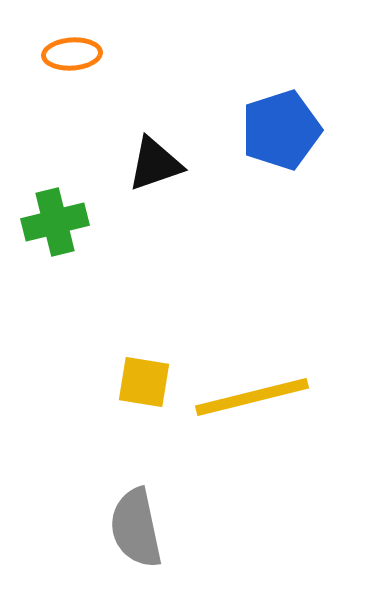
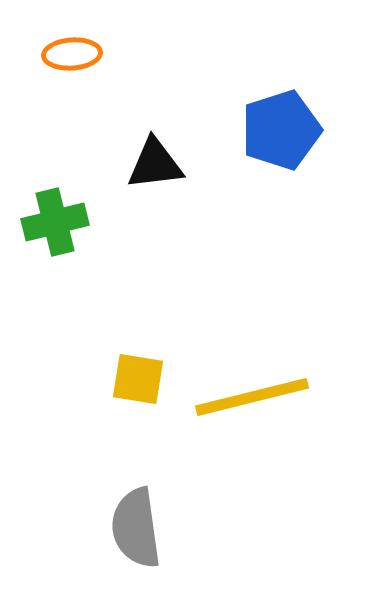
black triangle: rotated 12 degrees clockwise
yellow square: moved 6 px left, 3 px up
gray semicircle: rotated 4 degrees clockwise
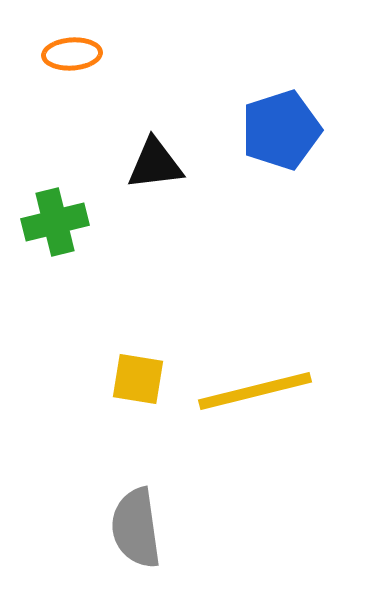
yellow line: moved 3 px right, 6 px up
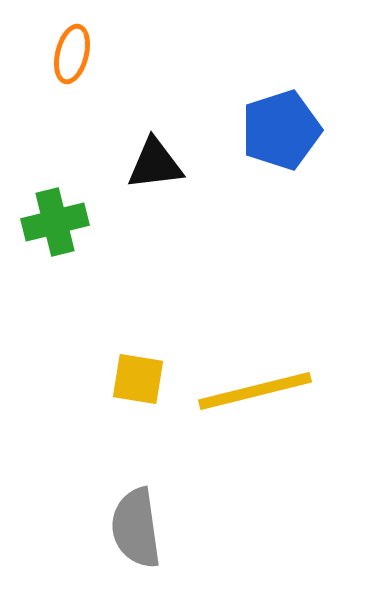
orange ellipse: rotated 72 degrees counterclockwise
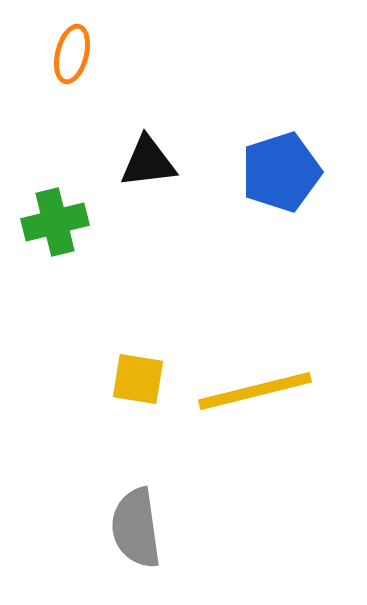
blue pentagon: moved 42 px down
black triangle: moved 7 px left, 2 px up
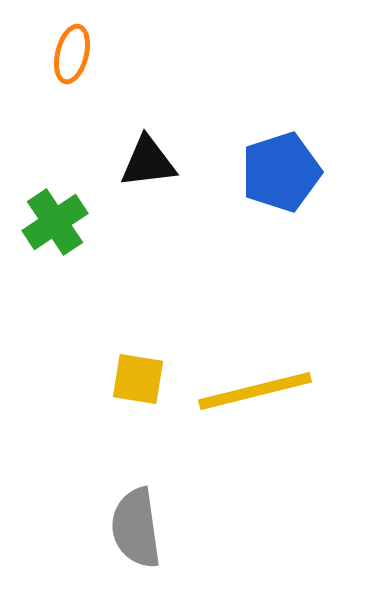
green cross: rotated 20 degrees counterclockwise
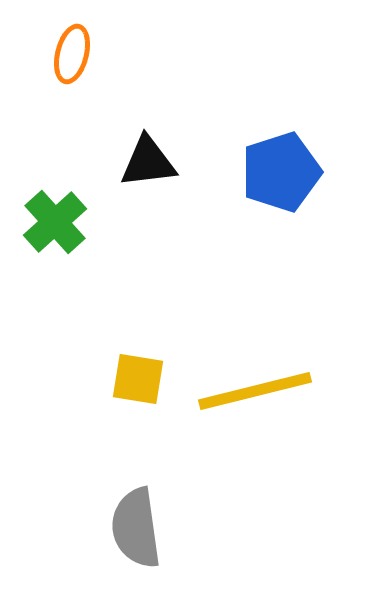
green cross: rotated 8 degrees counterclockwise
